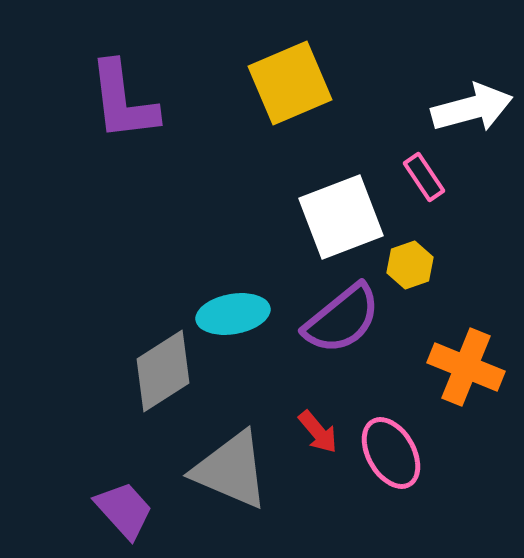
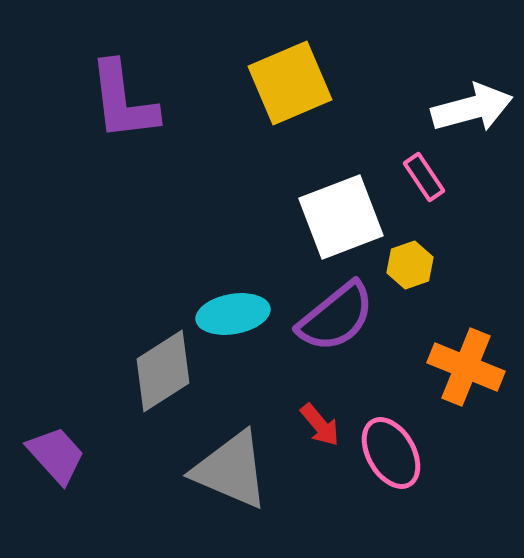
purple semicircle: moved 6 px left, 2 px up
red arrow: moved 2 px right, 7 px up
purple trapezoid: moved 68 px left, 55 px up
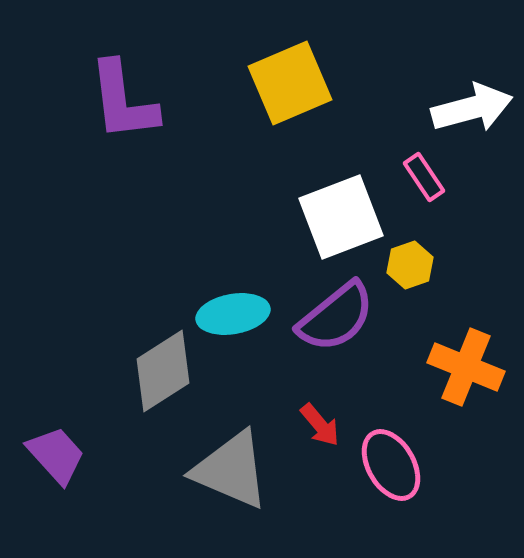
pink ellipse: moved 12 px down
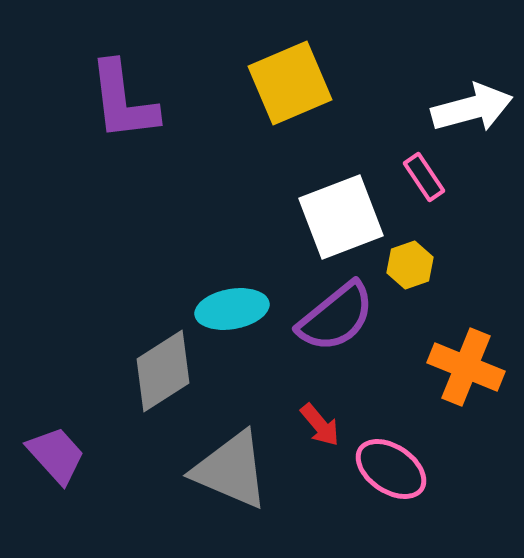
cyan ellipse: moved 1 px left, 5 px up
pink ellipse: moved 4 px down; rotated 26 degrees counterclockwise
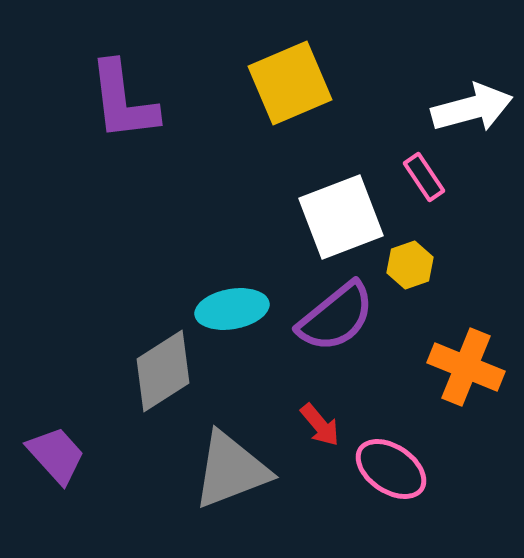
gray triangle: rotated 44 degrees counterclockwise
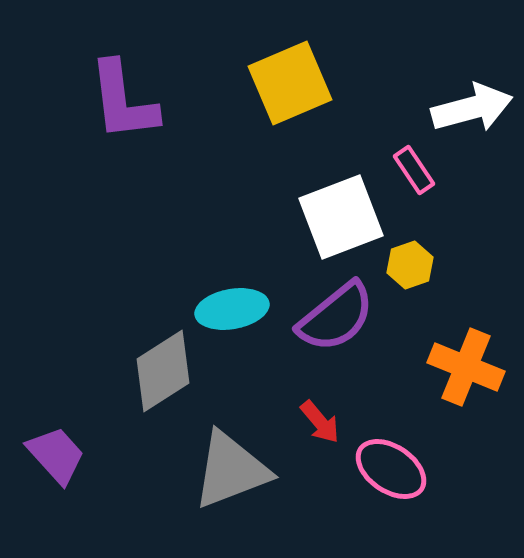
pink rectangle: moved 10 px left, 7 px up
red arrow: moved 3 px up
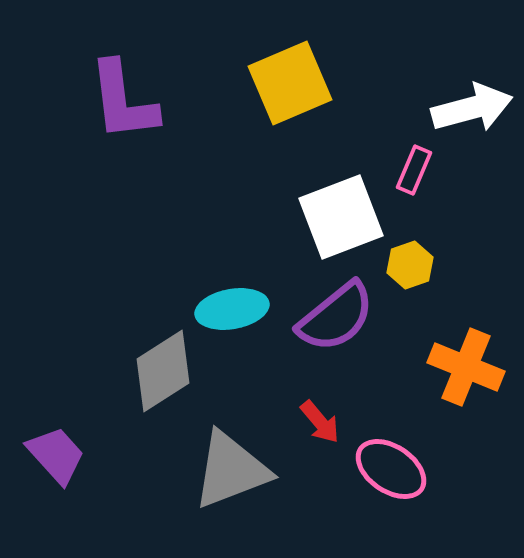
pink rectangle: rotated 57 degrees clockwise
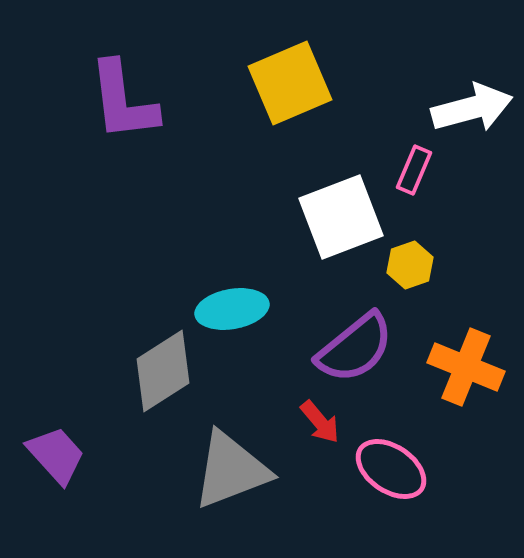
purple semicircle: moved 19 px right, 31 px down
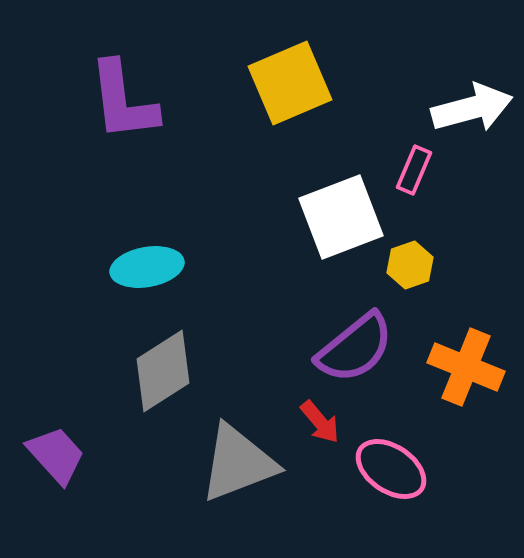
cyan ellipse: moved 85 px left, 42 px up
gray triangle: moved 7 px right, 7 px up
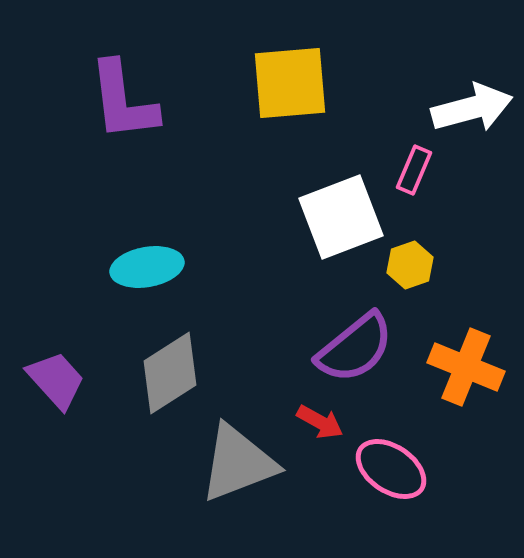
yellow square: rotated 18 degrees clockwise
gray diamond: moved 7 px right, 2 px down
red arrow: rotated 21 degrees counterclockwise
purple trapezoid: moved 75 px up
